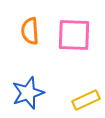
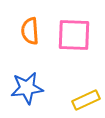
blue star: moved 1 px left, 5 px up; rotated 12 degrees clockwise
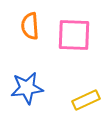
orange semicircle: moved 5 px up
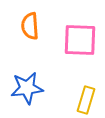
pink square: moved 6 px right, 5 px down
yellow rectangle: rotated 48 degrees counterclockwise
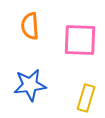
blue star: moved 3 px right, 3 px up
yellow rectangle: moved 2 px up
